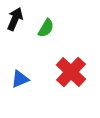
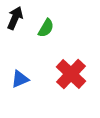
black arrow: moved 1 px up
red cross: moved 2 px down
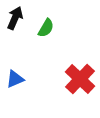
red cross: moved 9 px right, 5 px down
blue triangle: moved 5 px left
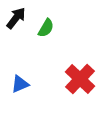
black arrow: moved 1 px right; rotated 15 degrees clockwise
blue triangle: moved 5 px right, 5 px down
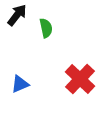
black arrow: moved 1 px right, 3 px up
green semicircle: rotated 42 degrees counterclockwise
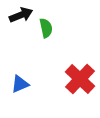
black arrow: moved 4 px right; rotated 30 degrees clockwise
